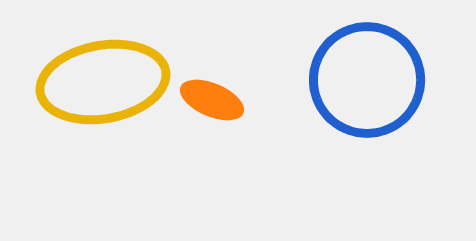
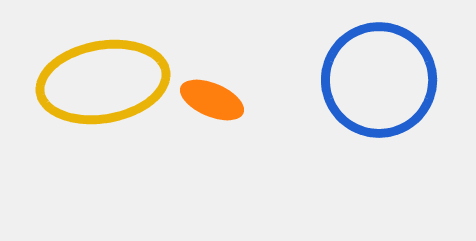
blue circle: moved 12 px right
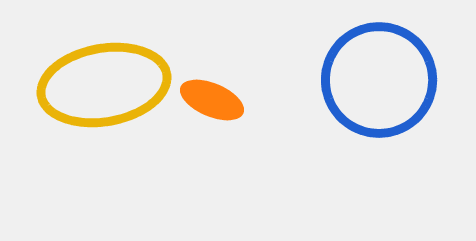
yellow ellipse: moved 1 px right, 3 px down
